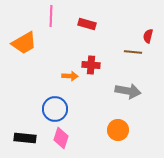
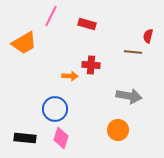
pink line: rotated 25 degrees clockwise
gray arrow: moved 1 px right, 5 px down
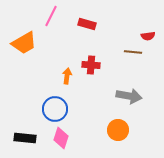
red semicircle: rotated 112 degrees counterclockwise
orange arrow: moved 3 px left; rotated 84 degrees counterclockwise
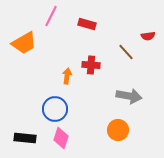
brown line: moved 7 px left; rotated 42 degrees clockwise
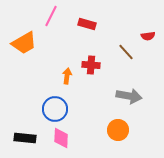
pink diamond: rotated 15 degrees counterclockwise
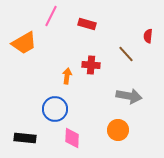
red semicircle: rotated 104 degrees clockwise
brown line: moved 2 px down
pink diamond: moved 11 px right
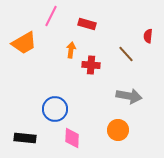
orange arrow: moved 4 px right, 26 px up
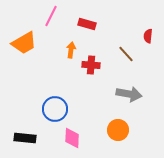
gray arrow: moved 2 px up
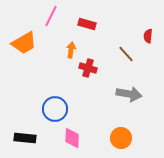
red cross: moved 3 px left, 3 px down; rotated 12 degrees clockwise
orange circle: moved 3 px right, 8 px down
